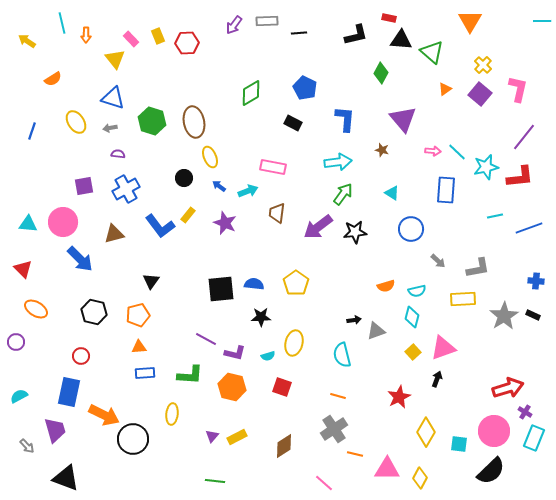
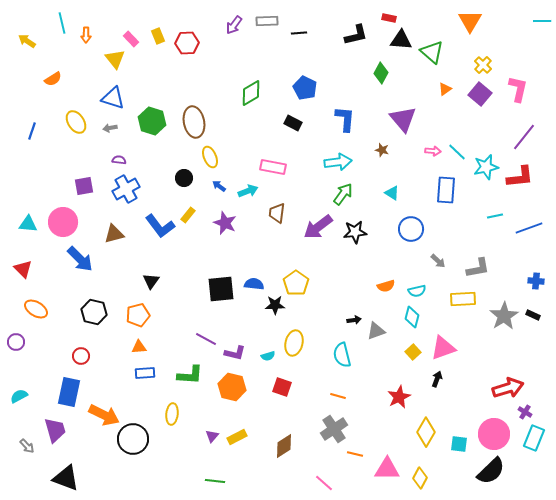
purple semicircle at (118, 154): moved 1 px right, 6 px down
black star at (261, 317): moved 14 px right, 12 px up
pink circle at (494, 431): moved 3 px down
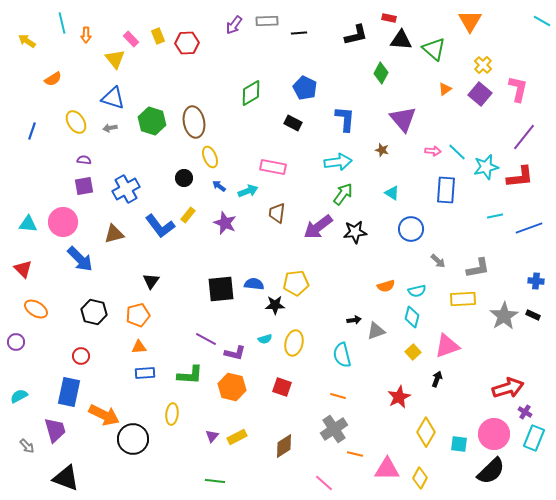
cyan line at (542, 21): rotated 30 degrees clockwise
green triangle at (432, 52): moved 2 px right, 3 px up
purple semicircle at (119, 160): moved 35 px left
yellow pentagon at (296, 283): rotated 30 degrees clockwise
pink triangle at (443, 348): moved 4 px right, 2 px up
cyan semicircle at (268, 356): moved 3 px left, 17 px up
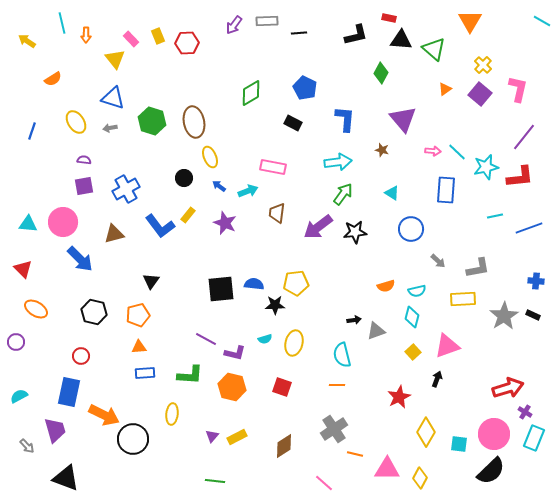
orange line at (338, 396): moved 1 px left, 11 px up; rotated 14 degrees counterclockwise
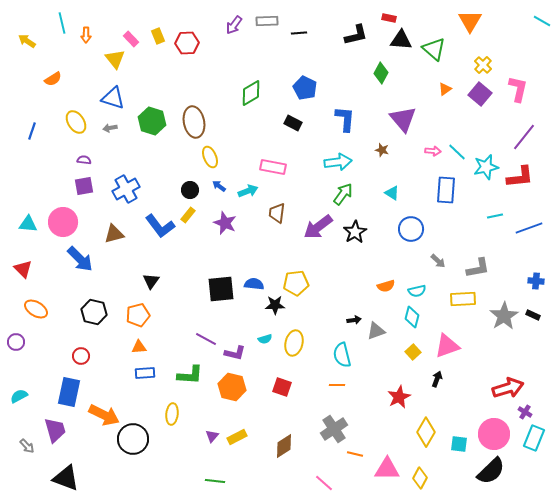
black circle at (184, 178): moved 6 px right, 12 px down
black star at (355, 232): rotated 25 degrees counterclockwise
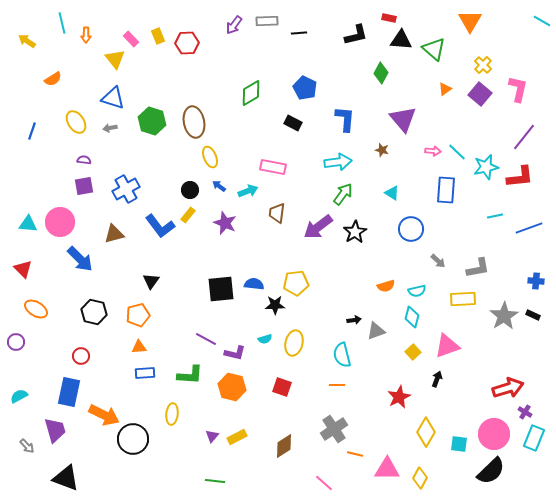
pink circle at (63, 222): moved 3 px left
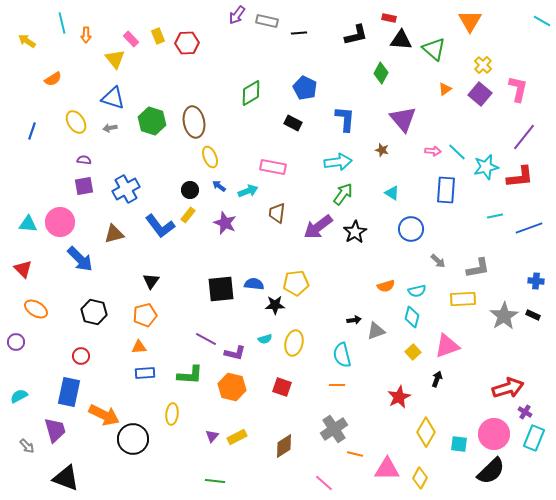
gray rectangle at (267, 21): rotated 15 degrees clockwise
purple arrow at (234, 25): moved 3 px right, 10 px up
orange pentagon at (138, 315): moved 7 px right
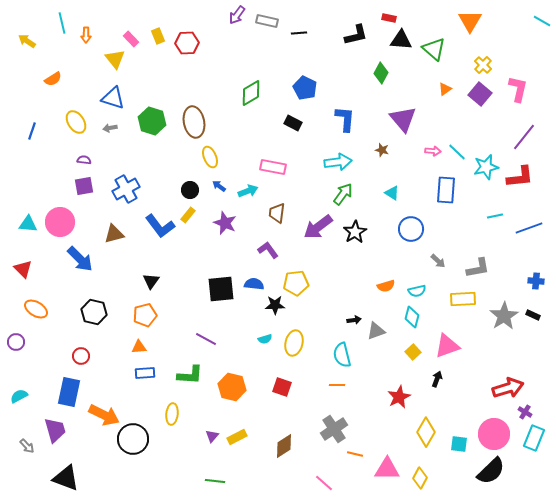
purple L-shape at (235, 353): moved 33 px right, 103 px up; rotated 140 degrees counterclockwise
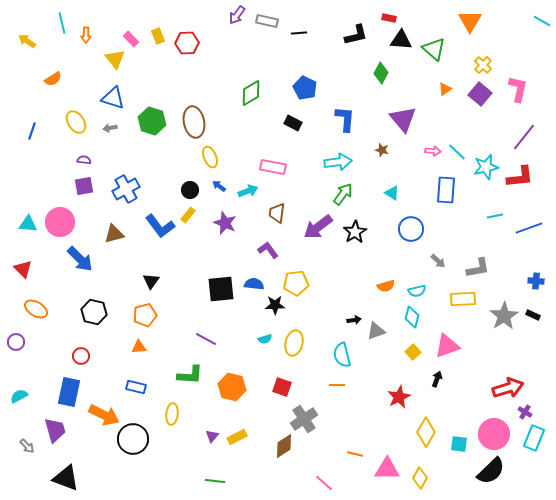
blue rectangle at (145, 373): moved 9 px left, 14 px down; rotated 18 degrees clockwise
gray cross at (334, 429): moved 30 px left, 10 px up
